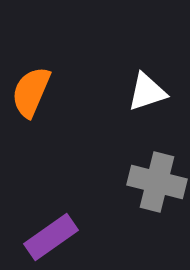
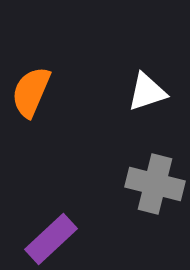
gray cross: moved 2 px left, 2 px down
purple rectangle: moved 2 px down; rotated 8 degrees counterclockwise
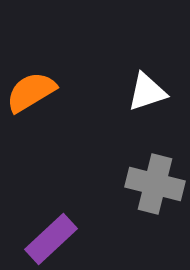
orange semicircle: rotated 36 degrees clockwise
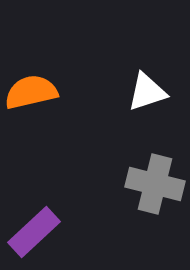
orange semicircle: rotated 18 degrees clockwise
purple rectangle: moved 17 px left, 7 px up
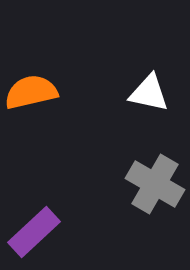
white triangle: moved 2 px right, 1 px down; rotated 30 degrees clockwise
gray cross: rotated 16 degrees clockwise
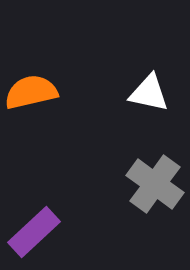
gray cross: rotated 6 degrees clockwise
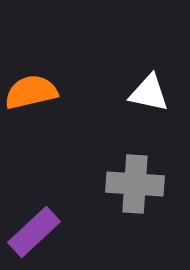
gray cross: moved 20 px left; rotated 32 degrees counterclockwise
